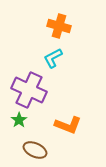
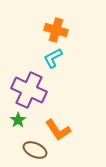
orange cross: moved 3 px left, 4 px down
green star: moved 1 px left
orange L-shape: moved 10 px left, 5 px down; rotated 36 degrees clockwise
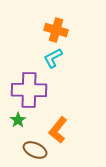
purple cross: rotated 24 degrees counterclockwise
orange L-shape: rotated 72 degrees clockwise
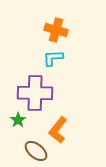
cyan L-shape: rotated 25 degrees clockwise
purple cross: moved 6 px right, 3 px down
brown ellipse: moved 1 px right, 1 px down; rotated 15 degrees clockwise
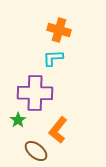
orange cross: moved 3 px right
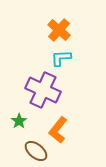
orange cross: rotated 25 degrees clockwise
cyan L-shape: moved 8 px right
purple cross: moved 8 px right, 3 px up; rotated 24 degrees clockwise
green star: moved 1 px right, 1 px down
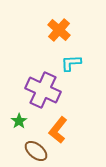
cyan L-shape: moved 10 px right, 5 px down
